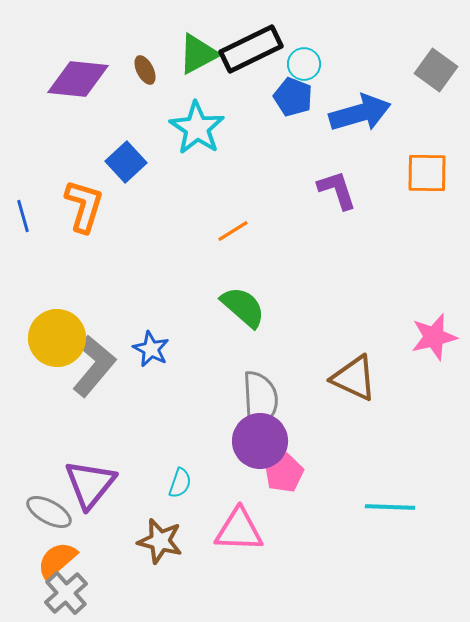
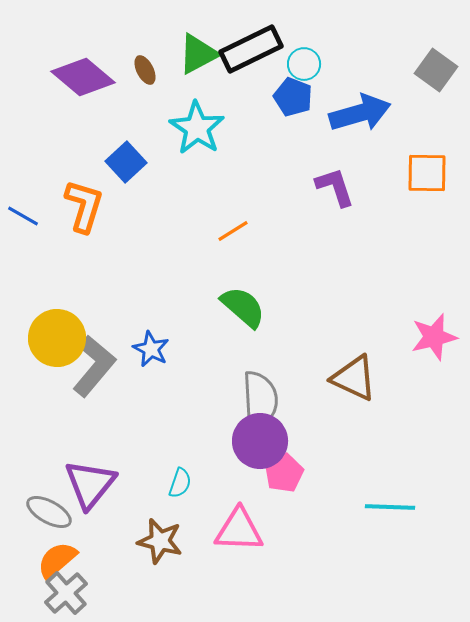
purple diamond: moved 5 px right, 2 px up; rotated 34 degrees clockwise
purple L-shape: moved 2 px left, 3 px up
blue line: rotated 44 degrees counterclockwise
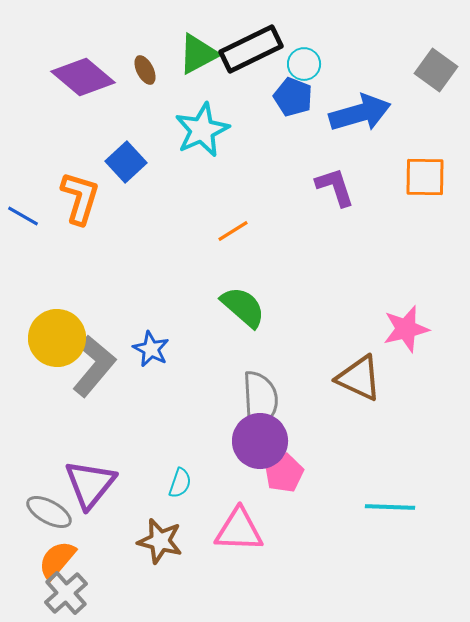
cyan star: moved 5 px right, 2 px down; rotated 14 degrees clockwise
orange square: moved 2 px left, 4 px down
orange L-shape: moved 4 px left, 8 px up
pink star: moved 28 px left, 8 px up
brown triangle: moved 5 px right
orange semicircle: rotated 9 degrees counterclockwise
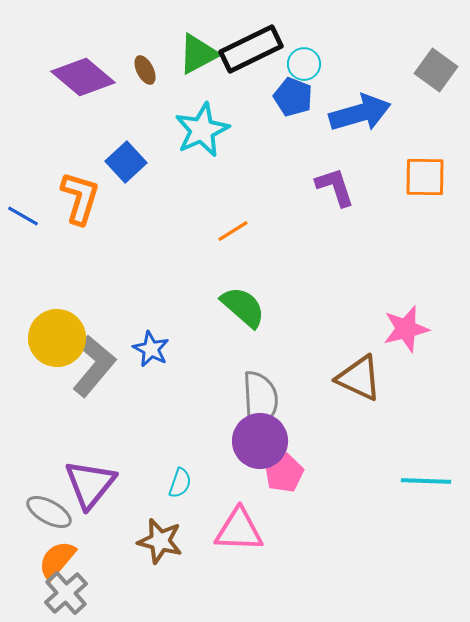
cyan line: moved 36 px right, 26 px up
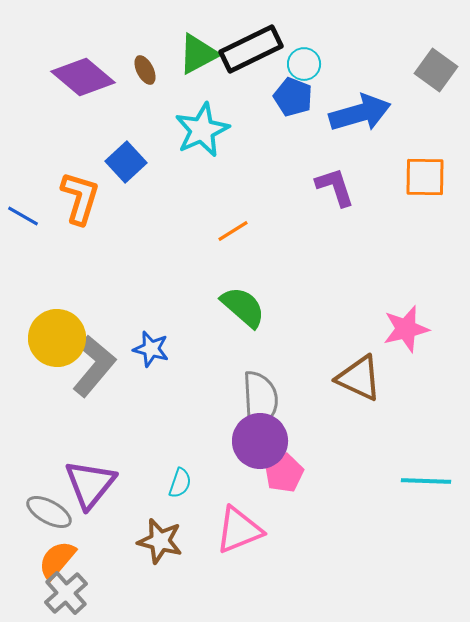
blue star: rotated 12 degrees counterclockwise
pink triangle: rotated 24 degrees counterclockwise
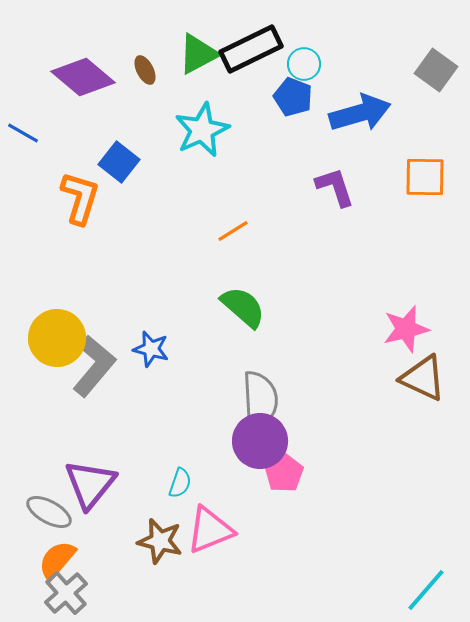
blue square: moved 7 px left; rotated 9 degrees counterclockwise
blue line: moved 83 px up
brown triangle: moved 64 px right
pink pentagon: rotated 6 degrees counterclockwise
cyan line: moved 109 px down; rotated 51 degrees counterclockwise
pink triangle: moved 29 px left
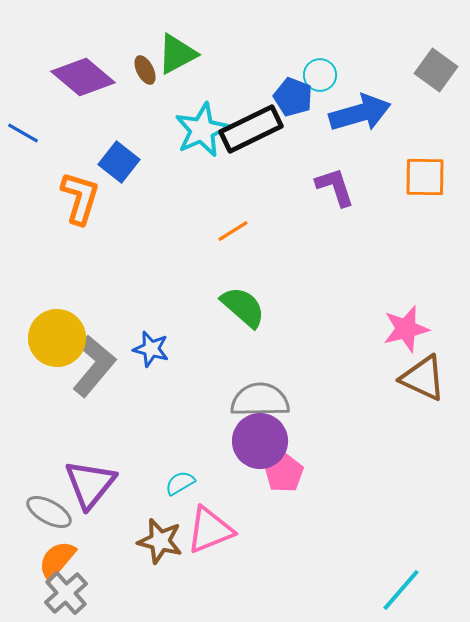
black rectangle: moved 80 px down
green triangle: moved 21 px left
cyan circle: moved 16 px right, 11 px down
gray semicircle: rotated 88 degrees counterclockwise
cyan semicircle: rotated 140 degrees counterclockwise
cyan line: moved 25 px left
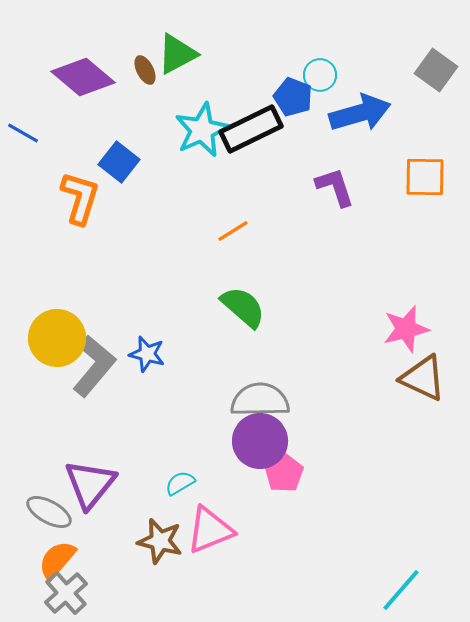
blue star: moved 4 px left, 5 px down
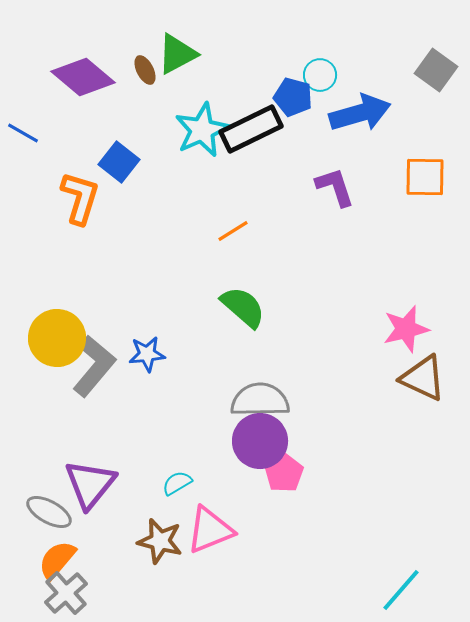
blue pentagon: rotated 6 degrees counterclockwise
blue star: rotated 21 degrees counterclockwise
cyan semicircle: moved 3 px left
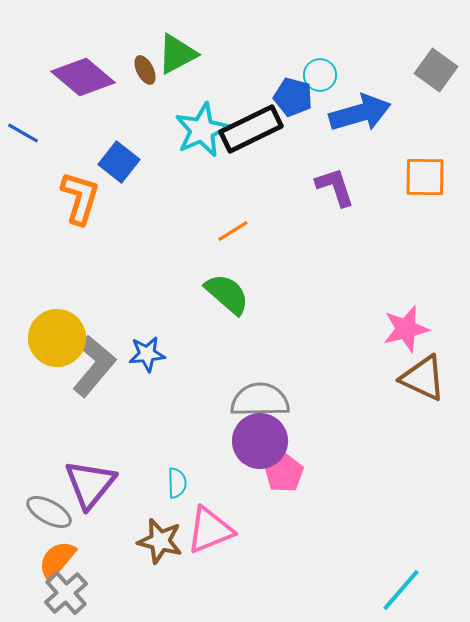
green semicircle: moved 16 px left, 13 px up
cyan semicircle: rotated 120 degrees clockwise
